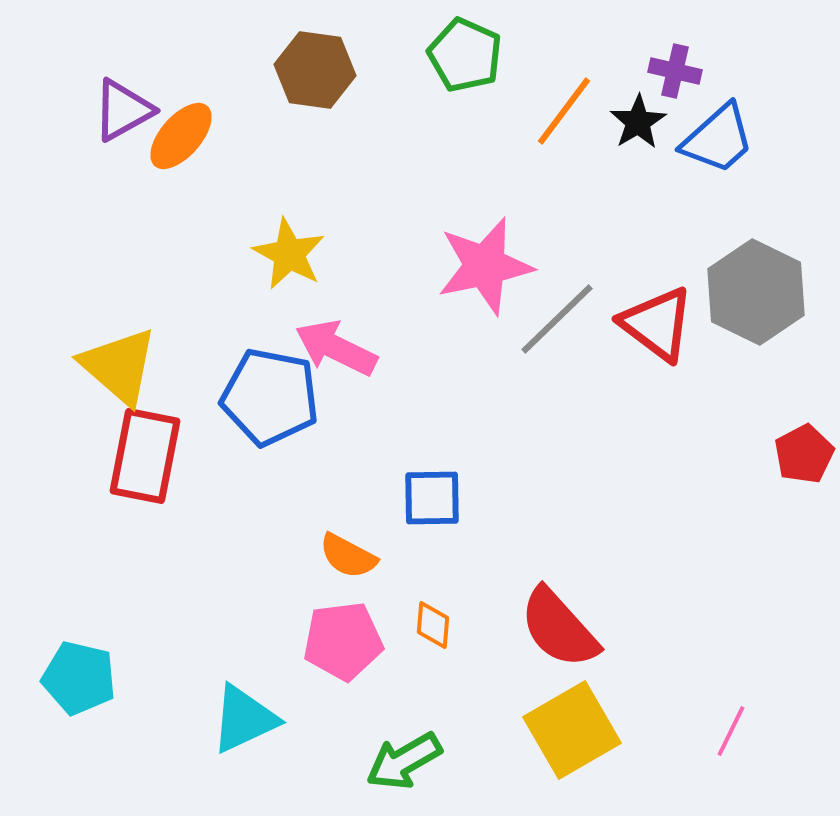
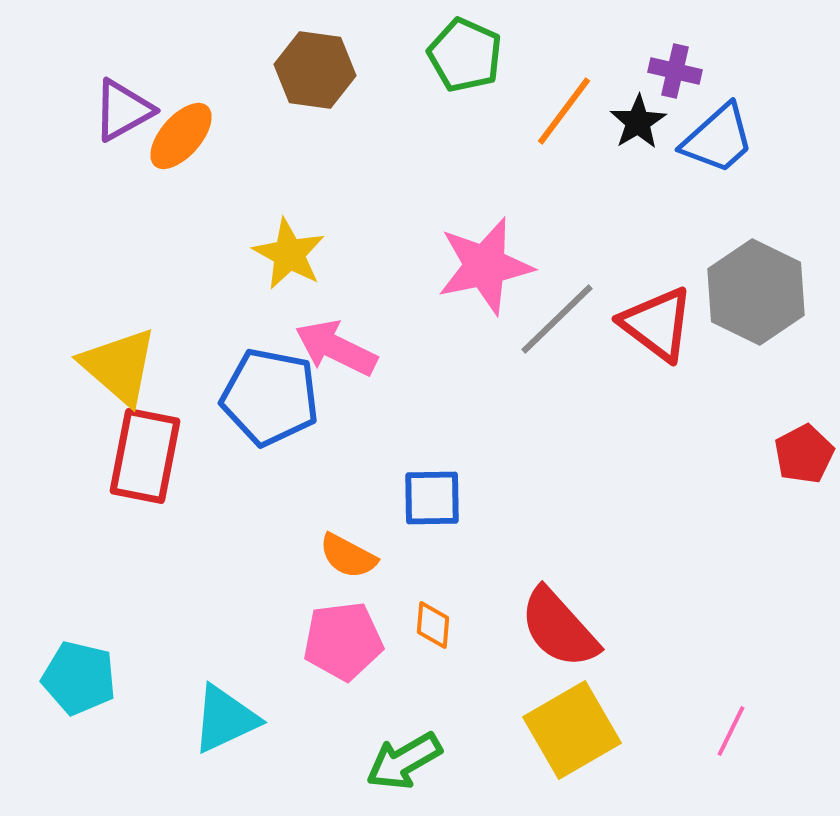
cyan triangle: moved 19 px left
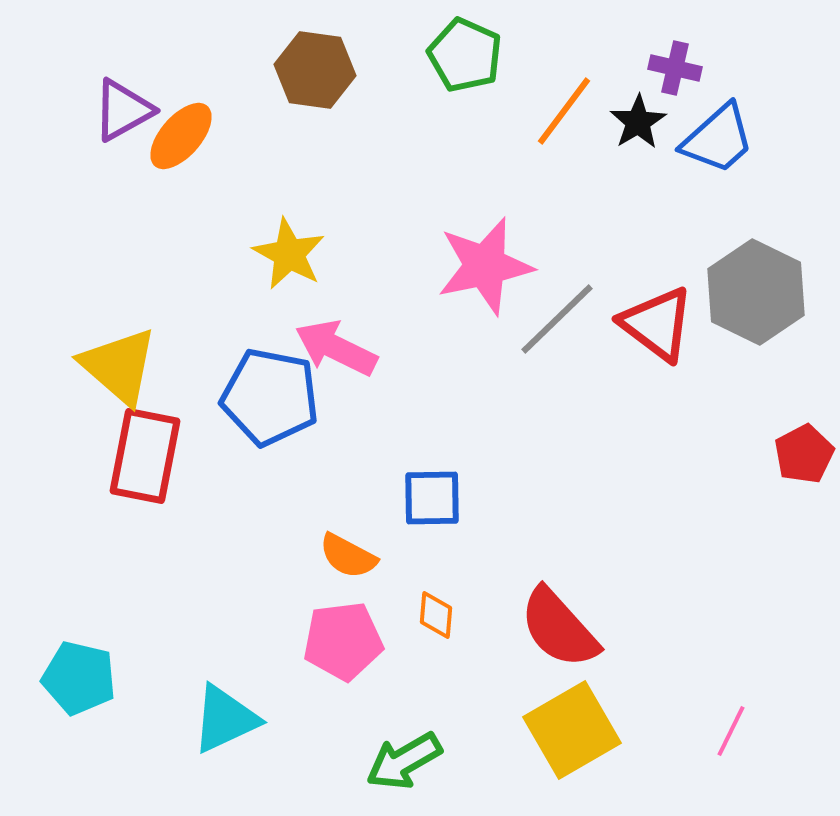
purple cross: moved 3 px up
orange diamond: moved 3 px right, 10 px up
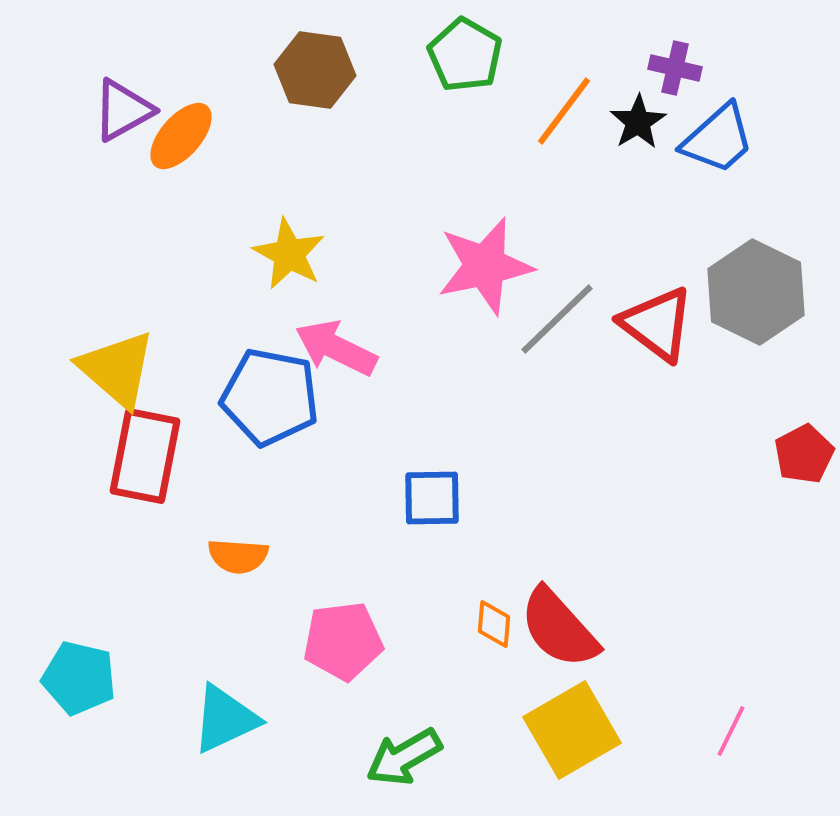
green pentagon: rotated 6 degrees clockwise
yellow triangle: moved 2 px left, 3 px down
orange semicircle: moved 110 px left; rotated 24 degrees counterclockwise
orange diamond: moved 58 px right, 9 px down
green arrow: moved 4 px up
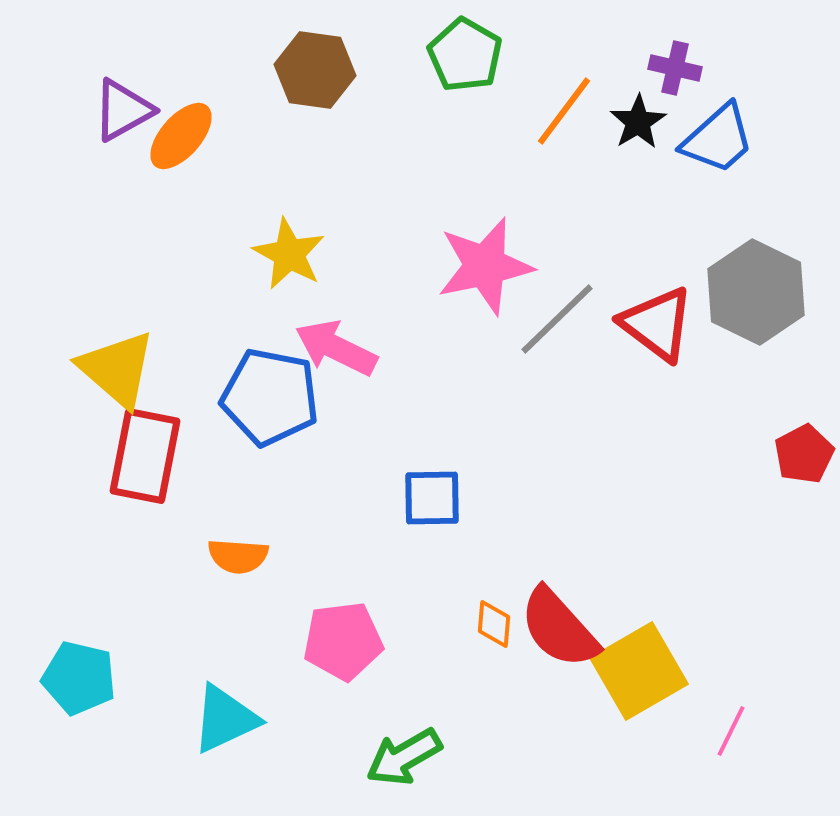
yellow square: moved 67 px right, 59 px up
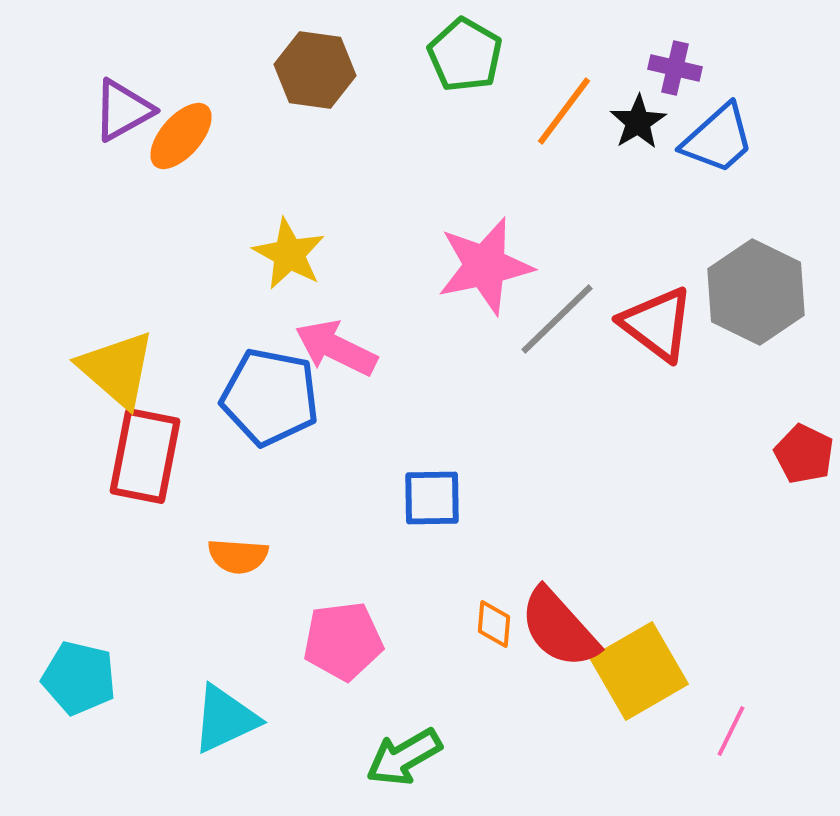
red pentagon: rotated 18 degrees counterclockwise
